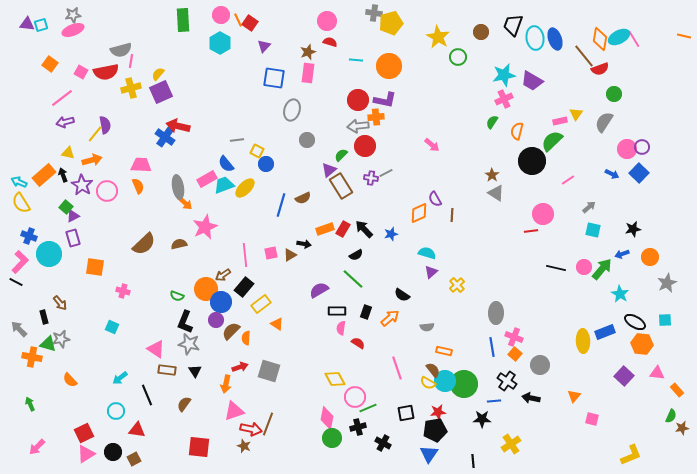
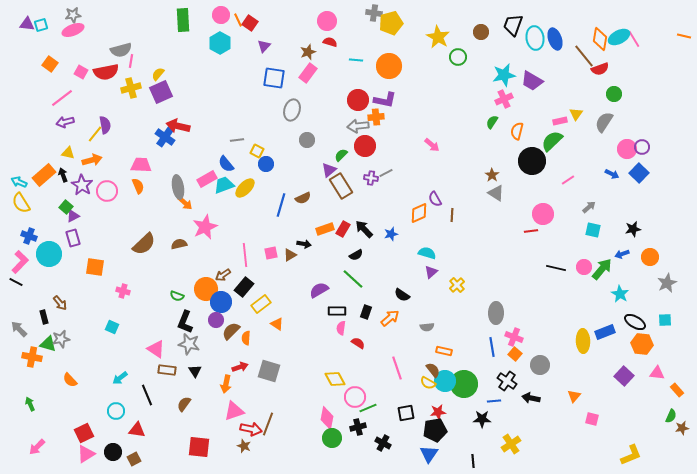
pink rectangle at (308, 73): rotated 30 degrees clockwise
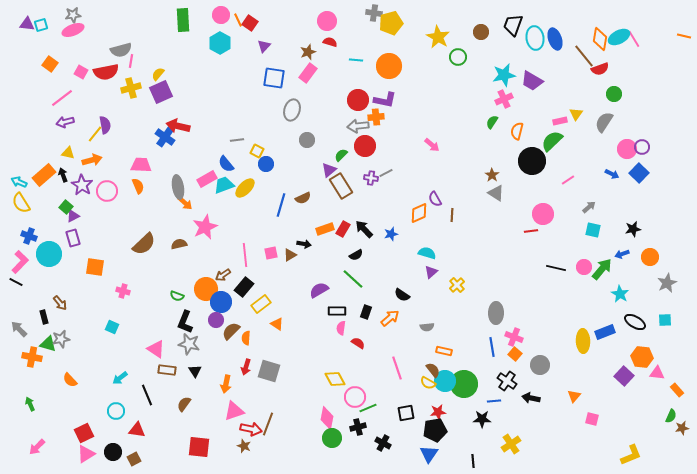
orange hexagon at (642, 344): moved 13 px down
red arrow at (240, 367): moved 6 px right; rotated 126 degrees clockwise
